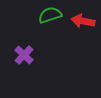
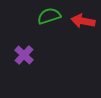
green semicircle: moved 1 px left, 1 px down
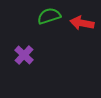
red arrow: moved 1 px left, 2 px down
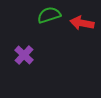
green semicircle: moved 1 px up
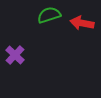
purple cross: moved 9 px left
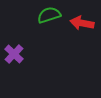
purple cross: moved 1 px left, 1 px up
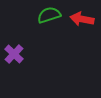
red arrow: moved 4 px up
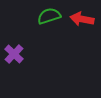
green semicircle: moved 1 px down
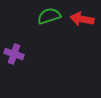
purple cross: rotated 24 degrees counterclockwise
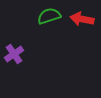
purple cross: rotated 36 degrees clockwise
